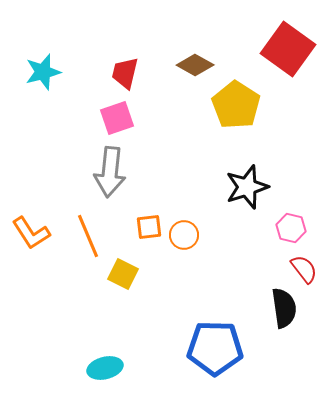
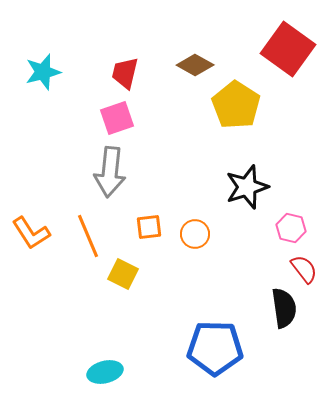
orange circle: moved 11 px right, 1 px up
cyan ellipse: moved 4 px down
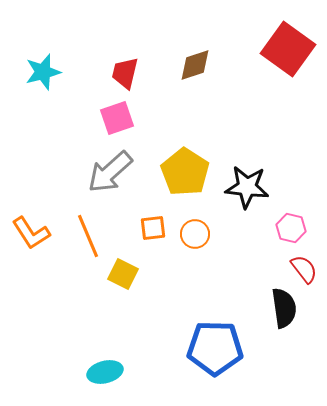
brown diamond: rotated 48 degrees counterclockwise
yellow pentagon: moved 51 px left, 67 px down
gray arrow: rotated 42 degrees clockwise
black star: rotated 24 degrees clockwise
orange square: moved 4 px right, 1 px down
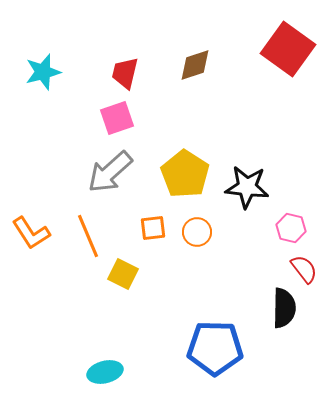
yellow pentagon: moved 2 px down
orange circle: moved 2 px right, 2 px up
black semicircle: rotated 9 degrees clockwise
